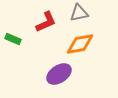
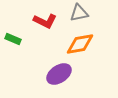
red L-shape: moved 1 px left, 1 px up; rotated 50 degrees clockwise
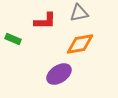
red L-shape: rotated 25 degrees counterclockwise
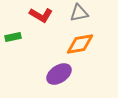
red L-shape: moved 4 px left, 6 px up; rotated 30 degrees clockwise
green rectangle: moved 2 px up; rotated 35 degrees counterclockwise
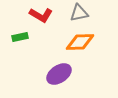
green rectangle: moved 7 px right
orange diamond: moved 2 px up; rotated 8 degrees clockwise
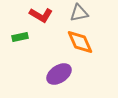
orange diamond: rotated 68 degrees clockwise
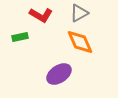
gray triangle: rotated 18 degrees counterclockwise
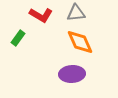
gray triangle: moved 3 px left; rotated 24 degrees clockwise
green rectangle: moved 2 px left, 1 px down; rotated 42 degrees counterclockwise
purple ellipse: moved 13 px right; rotated 30 degrees clockwise
